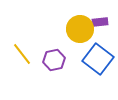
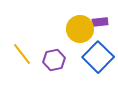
blue square: moved 2 px up; rotated 8 degrees clockwise
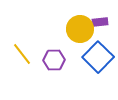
purple hexagon: rotated 10 degrees clockwise
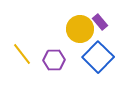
purple rectangle: rotated 56 degrees clockwise
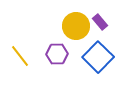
yellow circle: moved 4 px left, 3 px up
yellow line: moved 2 px left, 2 px down
purple hexagon: moved 3 px right, 6 px up
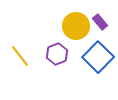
purple hexagon: rotated 20 degrees counterclockwise
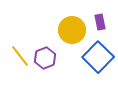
purple rectangle: rotated 28 degrees clockwise
yellow circle: moved 4 px left, 4 px down
purple hexagon: moved 12 px left, 4 px down
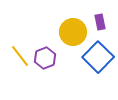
yellow circle: moved 1 px right, 2 px down
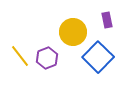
purple rectangle: moved 7 px right, 2 px up
purple hexagon: moved 2 px right
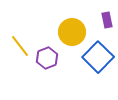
yellow circle: moved 1 px left
yellow line: moved 10 px up
